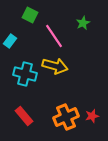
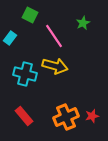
cyan rectangle: moved 3 px up
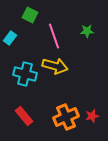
green star: moved 4 px right, 8 px down; rotated 24 degrees clockwise
pink line: rotated 15 degrees clockwise
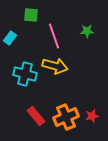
green square: moved 1 px right; rotated 21 degrees counterclockwise
red rectangle: moved 12 px right
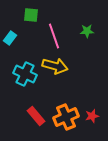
cyan cross: rotated 10 degrees clockwise
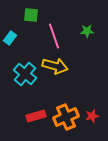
cyan cross: rotated 15 degrees clockwise
red rectangle: rotated 66 degrees counterclockwise
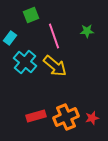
green square: rotated 28 degrees counterclockwise
yellow arrow: rotated 25 degrees clockwise
cyan cross: moved 12 px up
red star: moved 2 px down
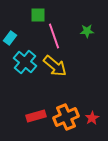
green square: moved 7 px right; rotated 21 degrees clockwise
red star: rotated 16 degrees counterclockwise
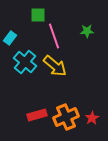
red rectangle: moved 1 px right, 1 px up
